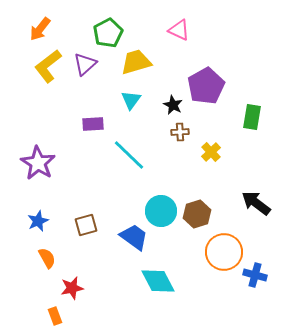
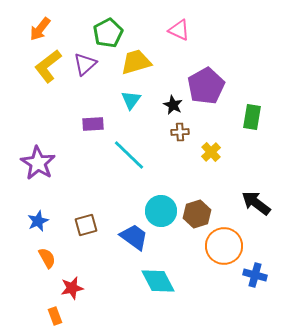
orange circle: moved 6 px up
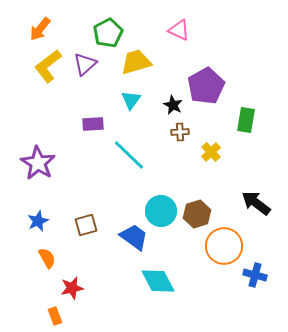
green rectangle: moved 6 px left, 3 px down
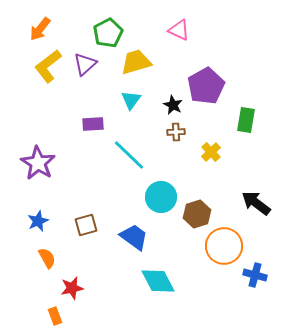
brown cross: moved 4 px left
cyan circle: moved 14 px up
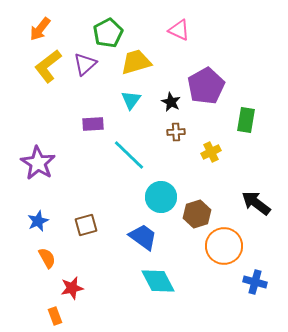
black star: moved 2 px left, 3 px up
yellow cross: rotated 18 degrees clockwise
blue trapezoid: moved 9 px right
blue cross: moved 7 px down
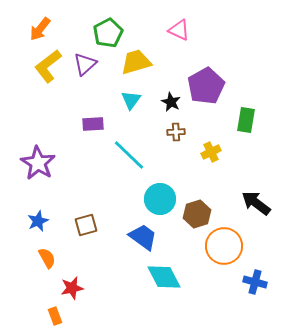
cyan circle: moved 1 px left, 2 px down
cyan diamond: moved 6 px right, 4 px up
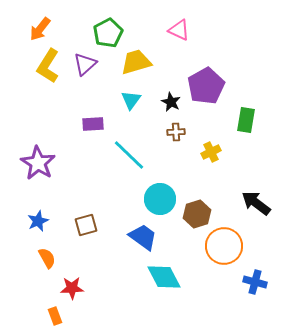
yellow L-shape: rotated 20 degrees counterclockwise
red star: rotated 10 degrees clockwise
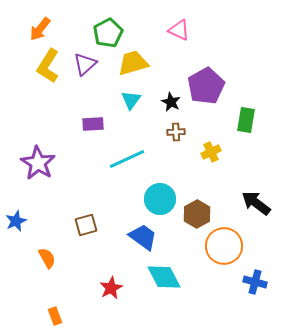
yellow trapezoid: moved 3 px left, 1 px down
cyan line: moved 2 px left, 4 px down; rotated 69 degrees counterclockwise
brown hexagon: rotated 12 degrees counterclockwise
blue star: moved 22 px left
red star: moved 39 px right; rotated 25 degrees counterclockwise
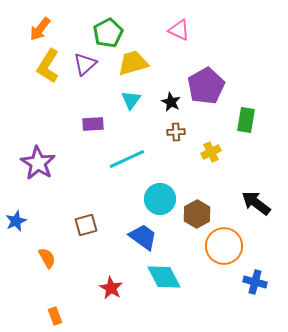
red star: rotated 15 degrees counterclockwise
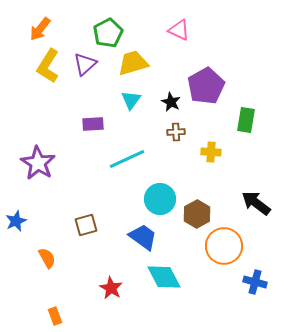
yellow cross: rotated 30 degrees clockwise
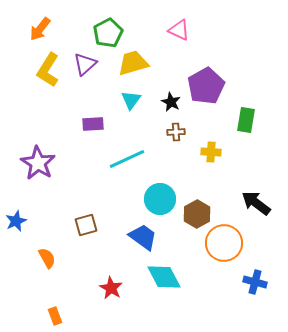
yellow L-shape: moved 4 px down
orange circle: moved 3 px up
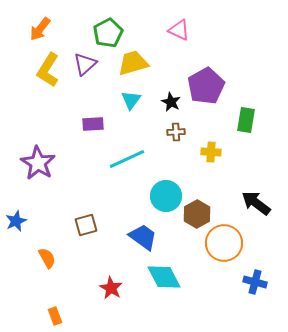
cyan circle: moved 6 px right, 3 px up
